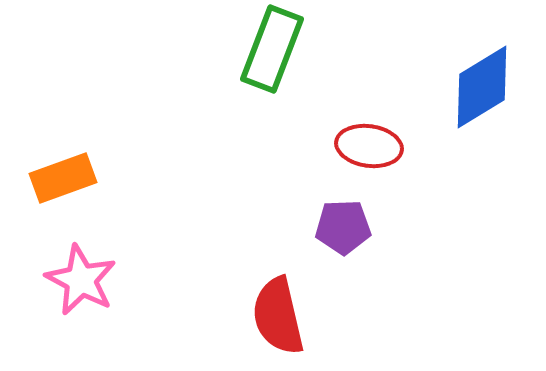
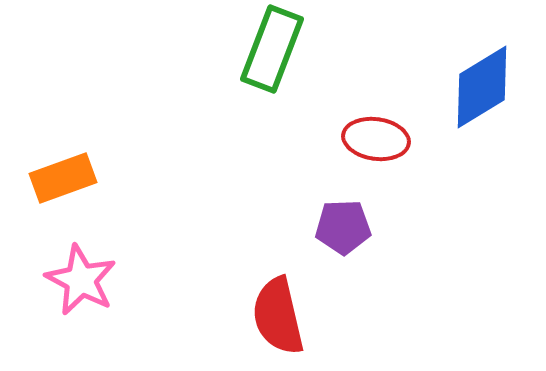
red ellipse: moved 7 px right, 7 px up
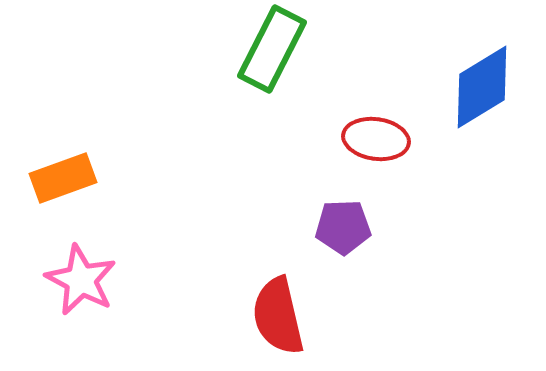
green rectangle: rotated 6 degrees clockwise
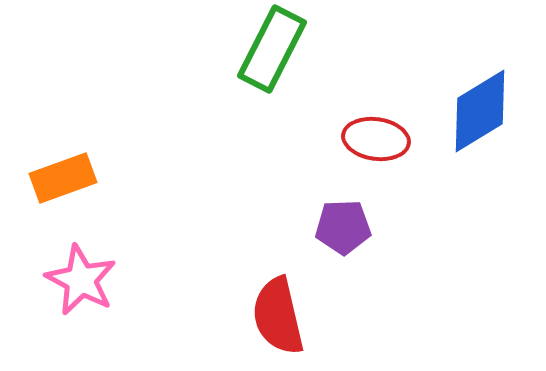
blue diamond: moved 2 px left, 24 px down
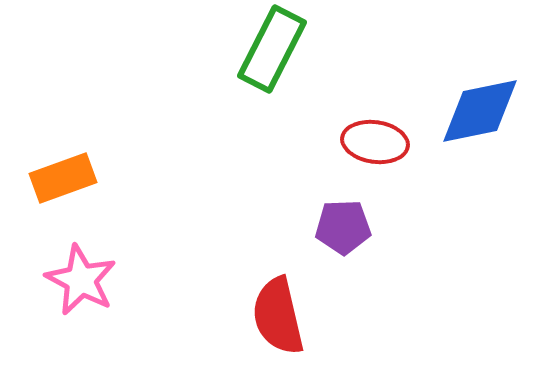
blue diamond: rotated 20 degrees clockwise
red ellipse: moved 1 px left, 3 px down
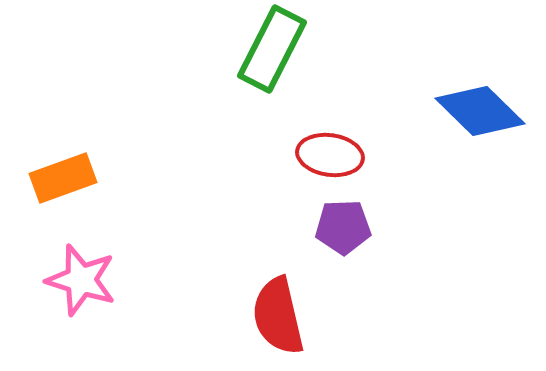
blue diamond: rotated 56 degrees clockwise
red ellipse: moved 45 px left, 13 px down
pink star: rotated 10 degrees counterclockwise
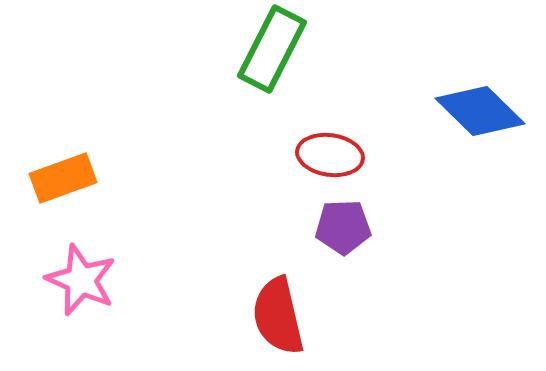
pink star: rotated 6 degrees clockwise
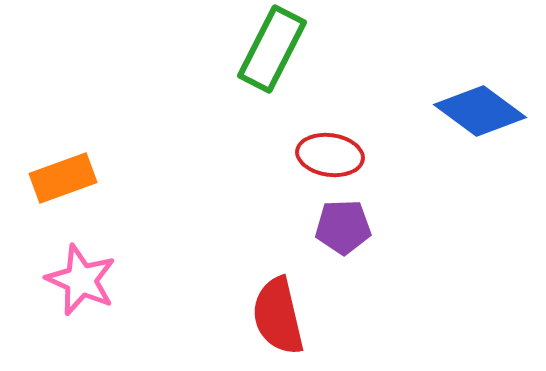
blue diamond: rotated 8 degrees counterclockwise
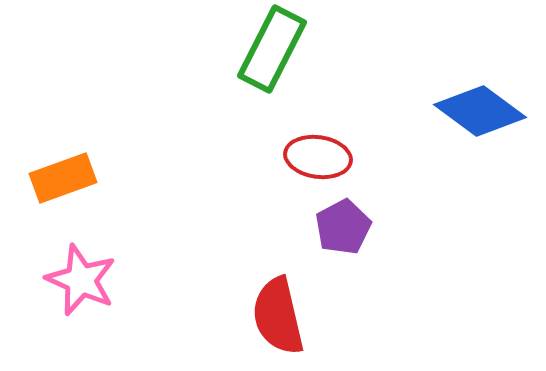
red ellipse: moved 12 px left, 2 px down
purple pentagon: rotated 26 degrees counterclockwise
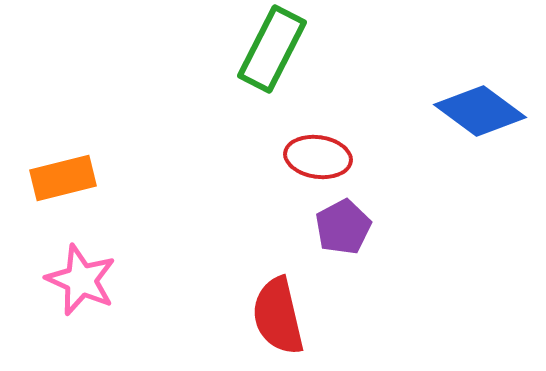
orange rectangle: rotated 6 degrees clockwise
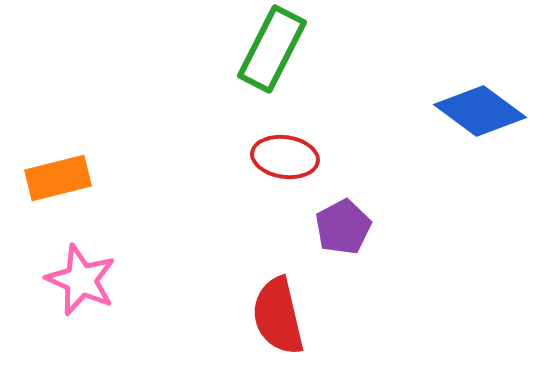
red ellipse: moved 33 px left
orange rectangle: moved 5 px left
